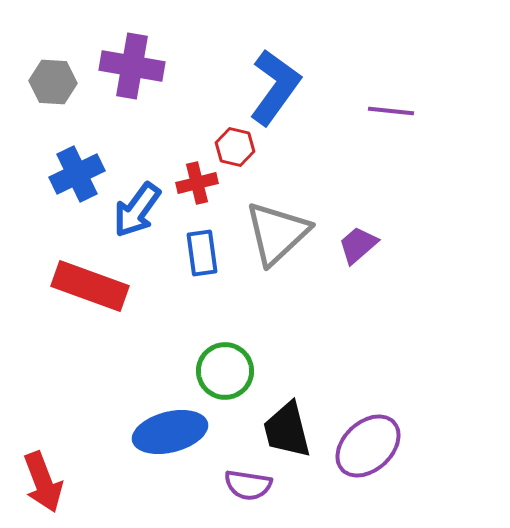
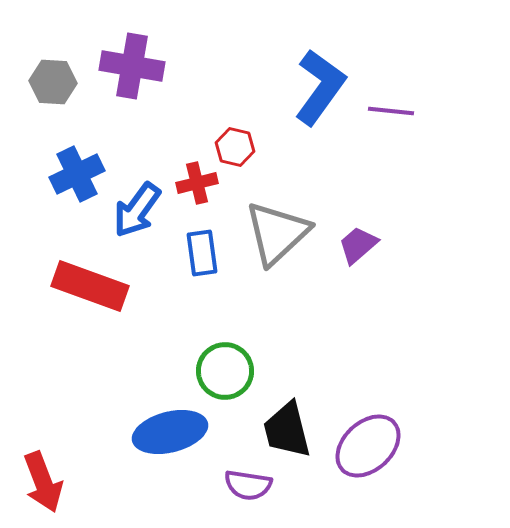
blue L-shape: moved 45 px right
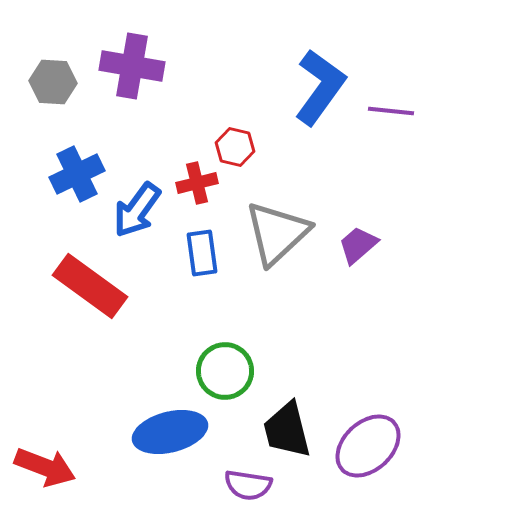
red rectangle: rotated 16 degrees clockwise
red arrow: moved 2 px right, 15 px up; rotated 48 degrees counterclockwise
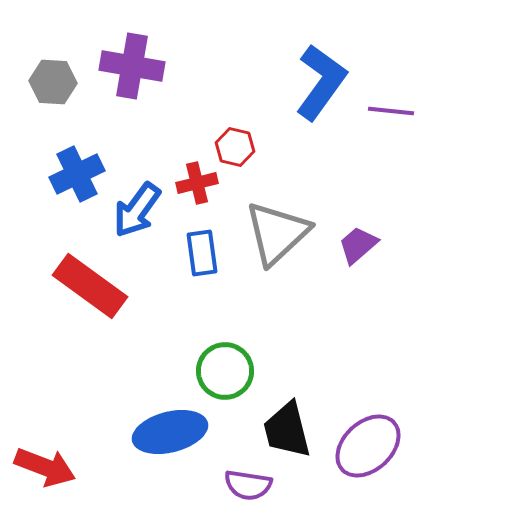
blue L-shape: moved 1 px right, 5 px up
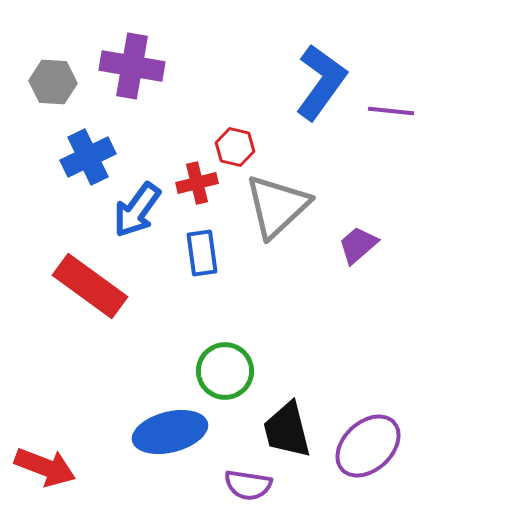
blue cross: moved 11 px right, 17 px up
gray triangle: moved 27 px up
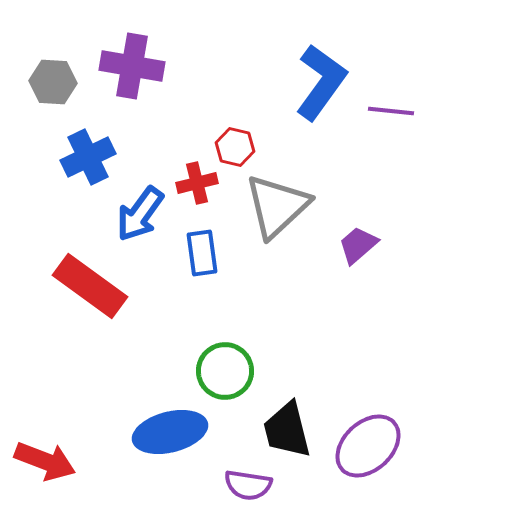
blue arrow: moved 3 px right, 4 px down
red arrow: moved 6 px up
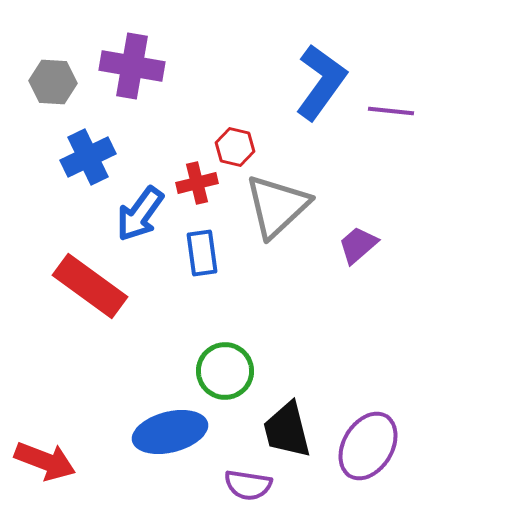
purple ellipse: rotated 16 degrees counterclockwise
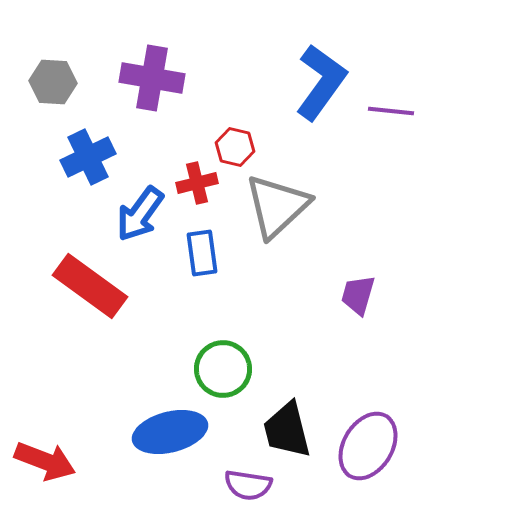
purple cross: moved 20 px right, 12 px down
purple trapezoid: moved 50 px down; rotated 33 degrees counterclockwise
green circle: moved 2 px left, 2 px up
